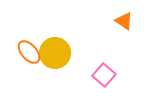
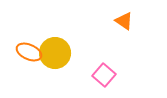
orange ellipse: rotated 25 degrees counterclockwise
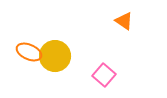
yellow circle: moved 3 px down
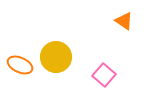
orange ellipse: moved 9 px left, 13 px down
yellow circle: moved 1 px right, 1 px down
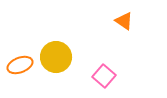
orange ellipse: rotated 45 degrees counterclockwise
pink square: moved 1 px down
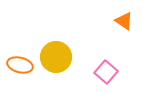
orange ellipse: rotated 35 degrees clockwise
pink square: moved 2 px right, 4 px up
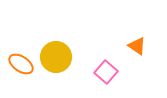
orange triangle: moved 13 px right, 25 px down
orange ellipse: moved 1 px right, 1 px up; rotated 20 degrees clockwise
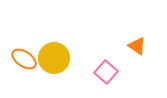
yellow circle: moved 2 px left, 1 px down
orange ellipse: moved 3 px right, 5 px up
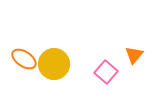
orange triangle: moved 3 px left, 9 px down; rotated 36 degrees clockwise
yellow circle: moved 6 px down
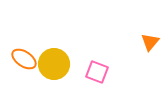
orange triangle: moved 16 px right, 13 px up
pink square: moved 9 px left; rotated 20 degrees counterclockwise
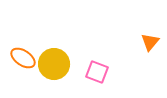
orange ellipse: moved 1 px left, 1 px up
